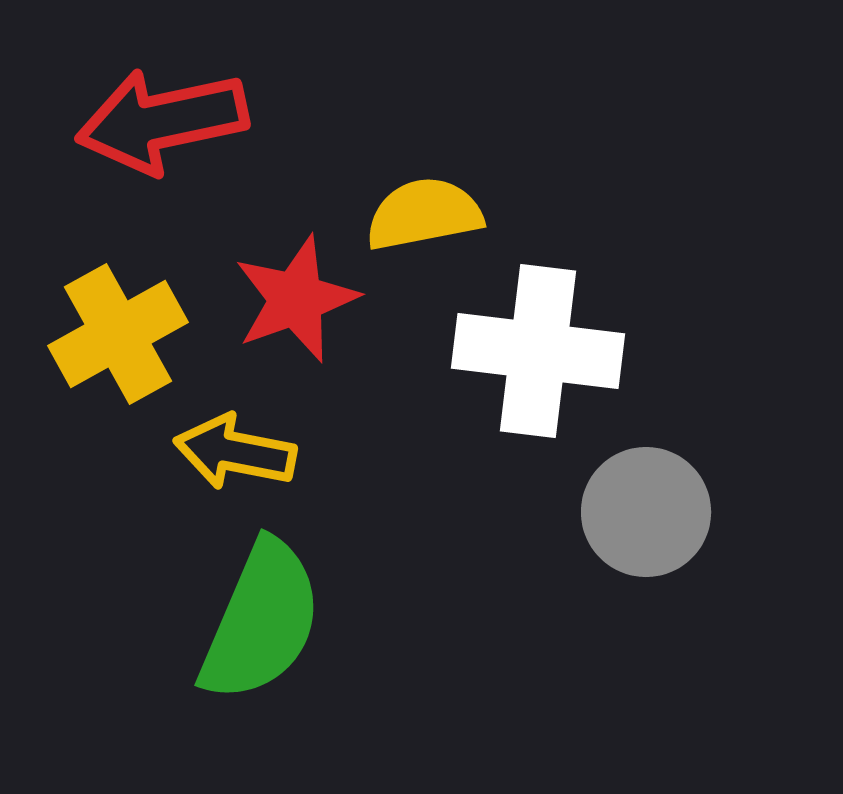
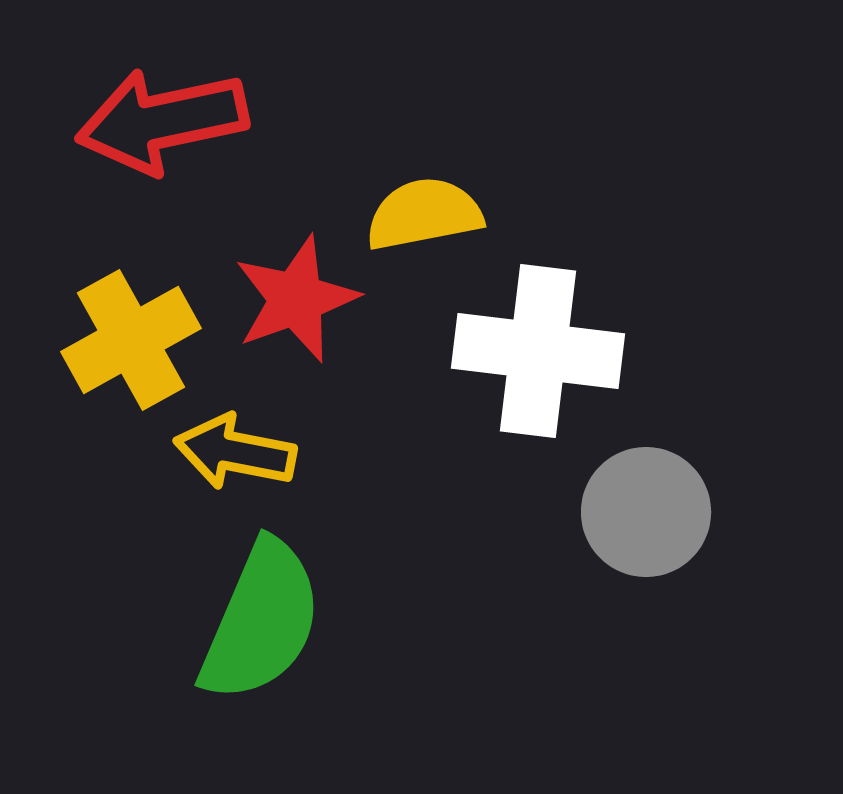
yellow cross: moved 13 px right, 6 px down
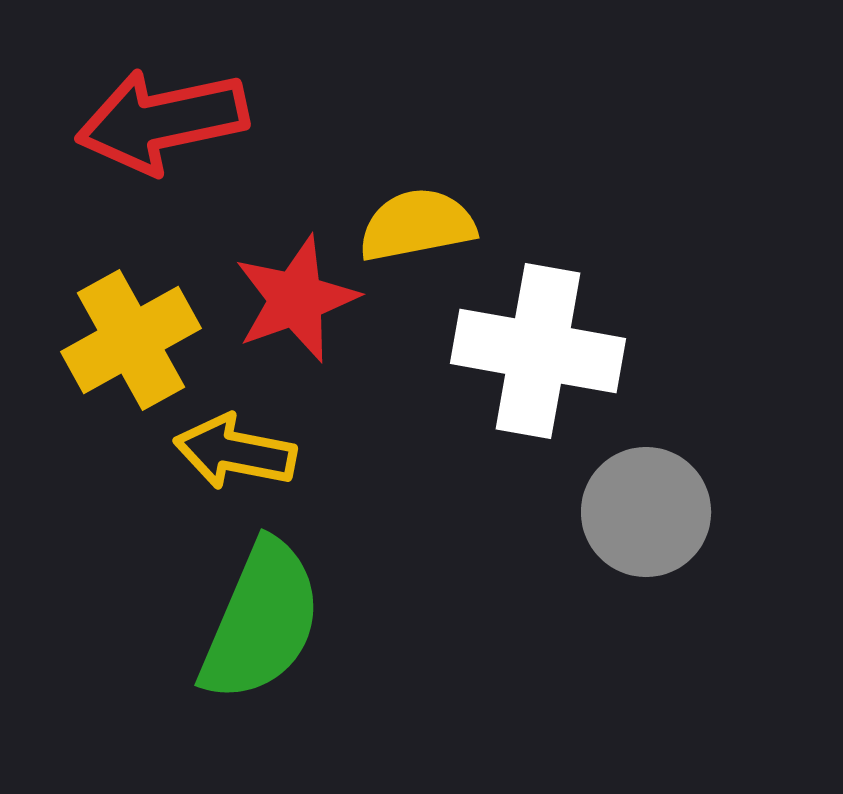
yellow semicircle: moved 7 px left, 11 px down
white cross: rotated 3 degrees clockwise
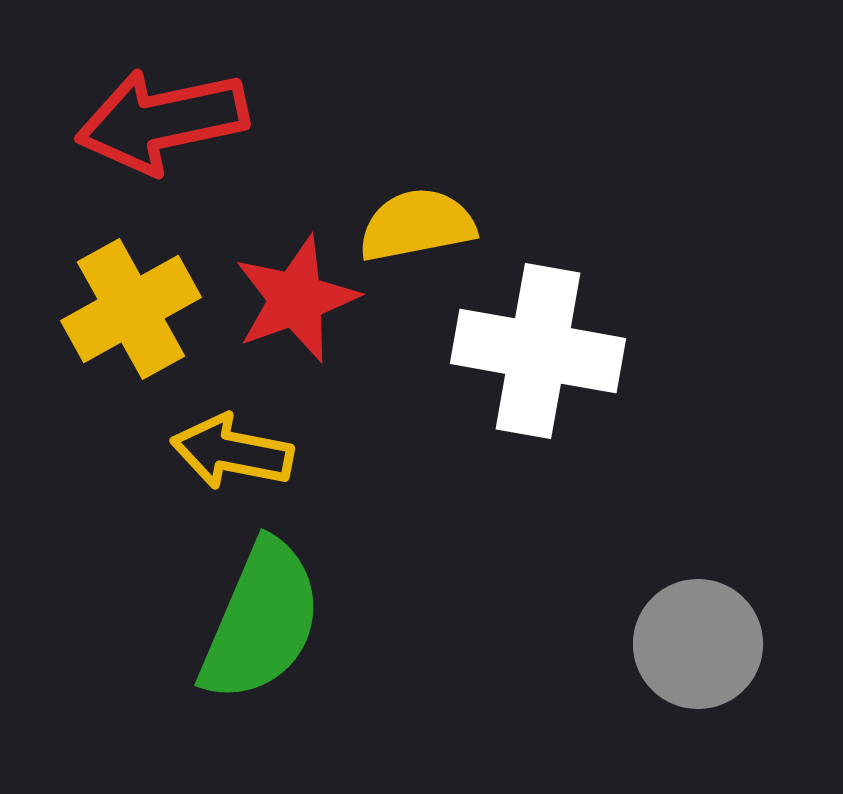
yellow cross: moved 31 px up
yellow arrow: moved 3 px left
gray circle: moved 52 px right, 132 px down
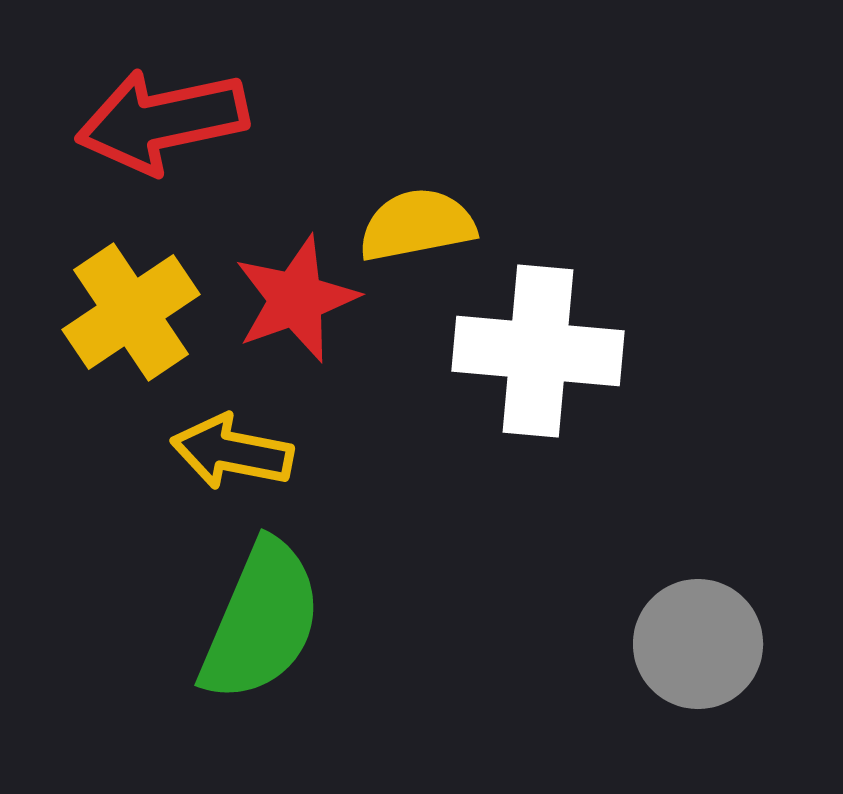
yellow cross: moved 3 px down; rotated 5 degrees counterclockwise
white cross: rotated 5 degrees counterclockwise
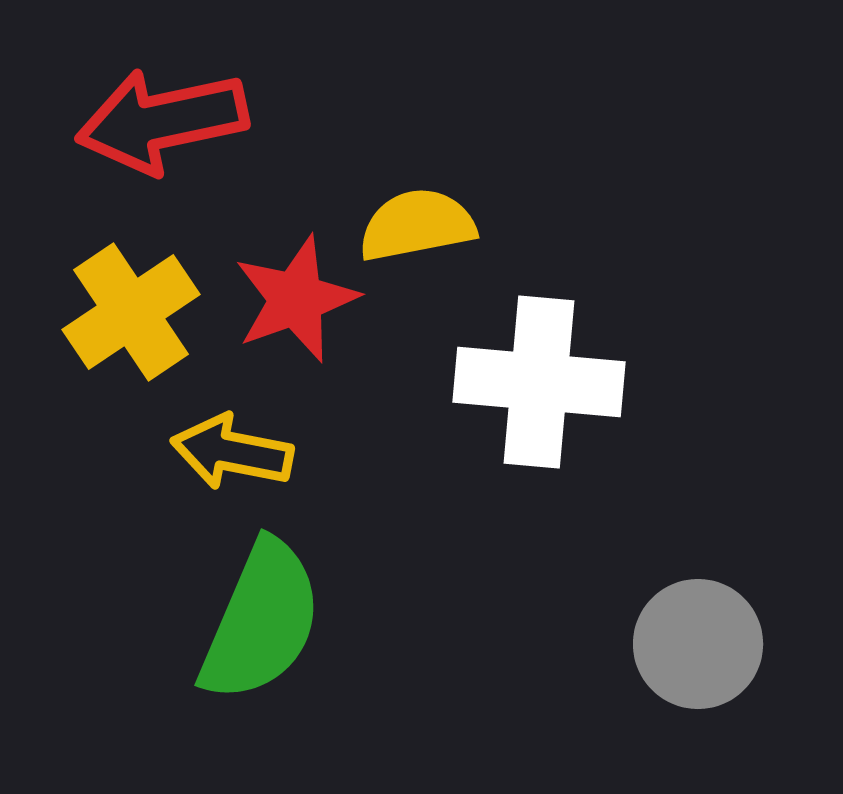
white cross: moved 1 px right, 31 px down
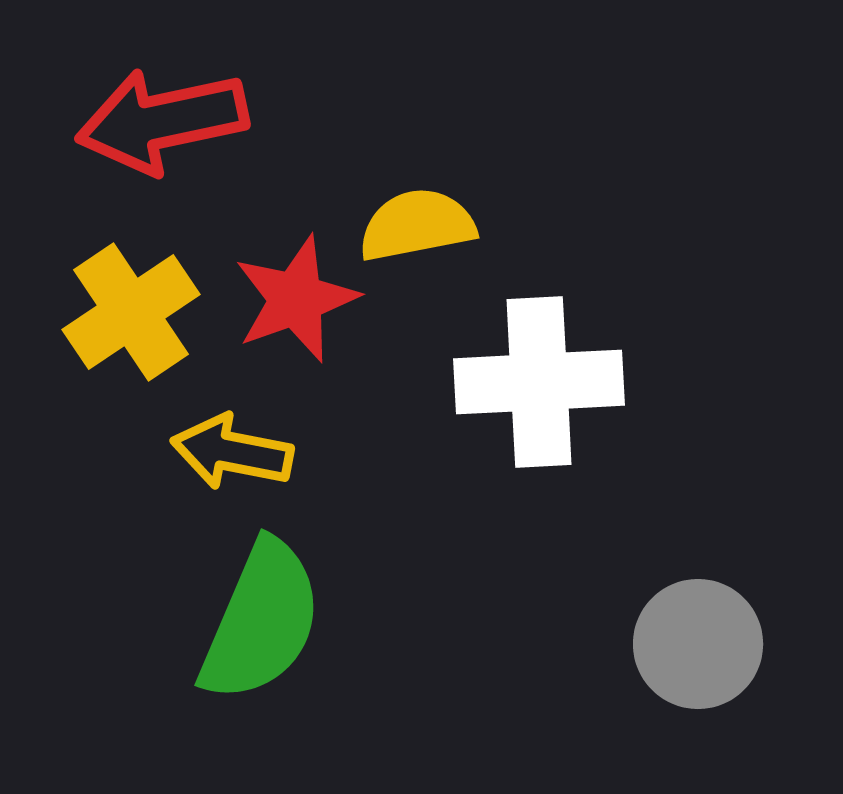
white cross: rotated 8 degrees counterclockwise
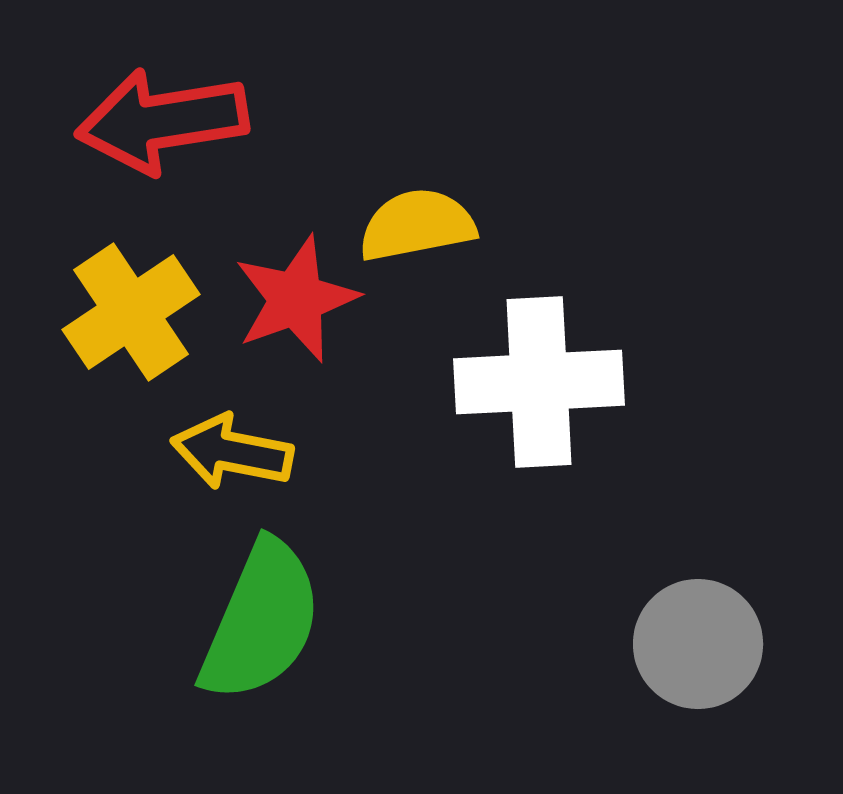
red arrow: rotated 3 degrees clockwise
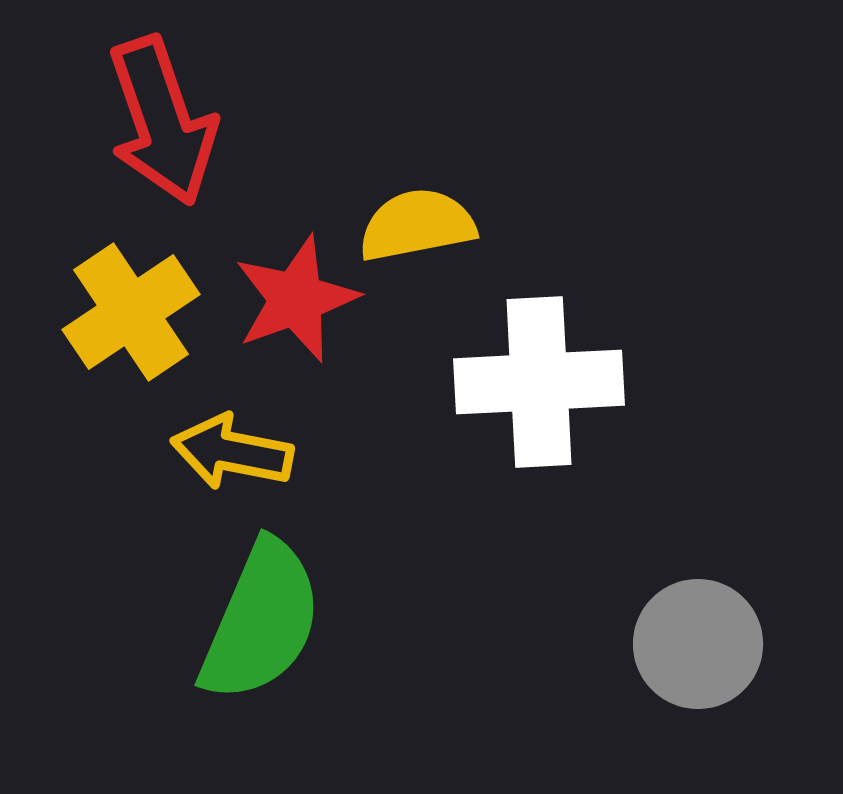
red arrow: rotated 100 degrees counterclockwise
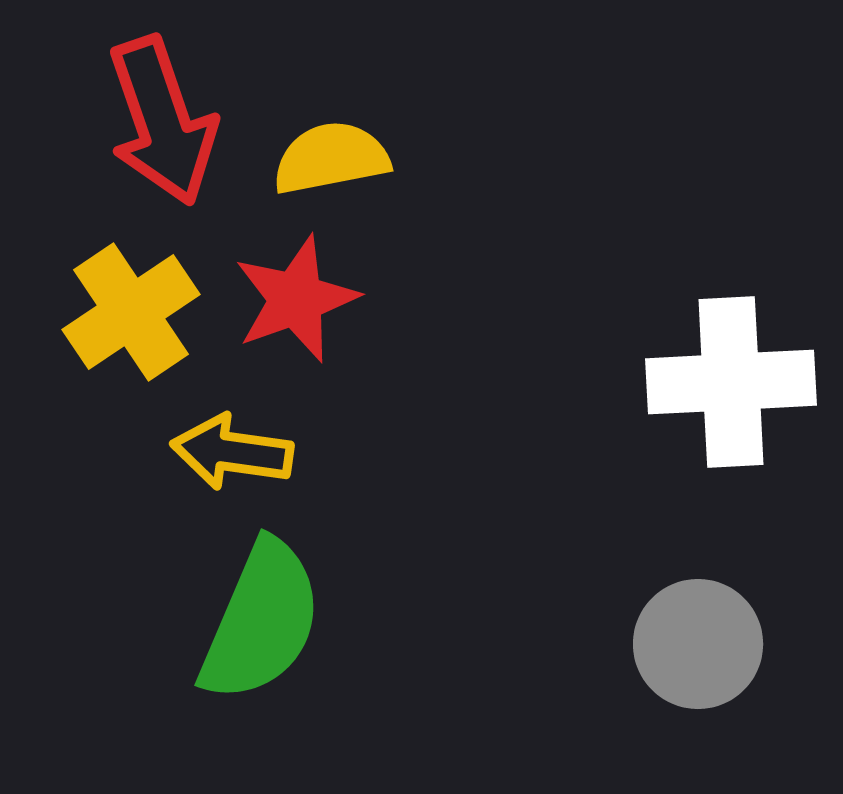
yellow semicircle: moved 86 px left, 67 px up
white cross: moved 192 px right
yellow arrow: rotated 3 degrees counterclockwise
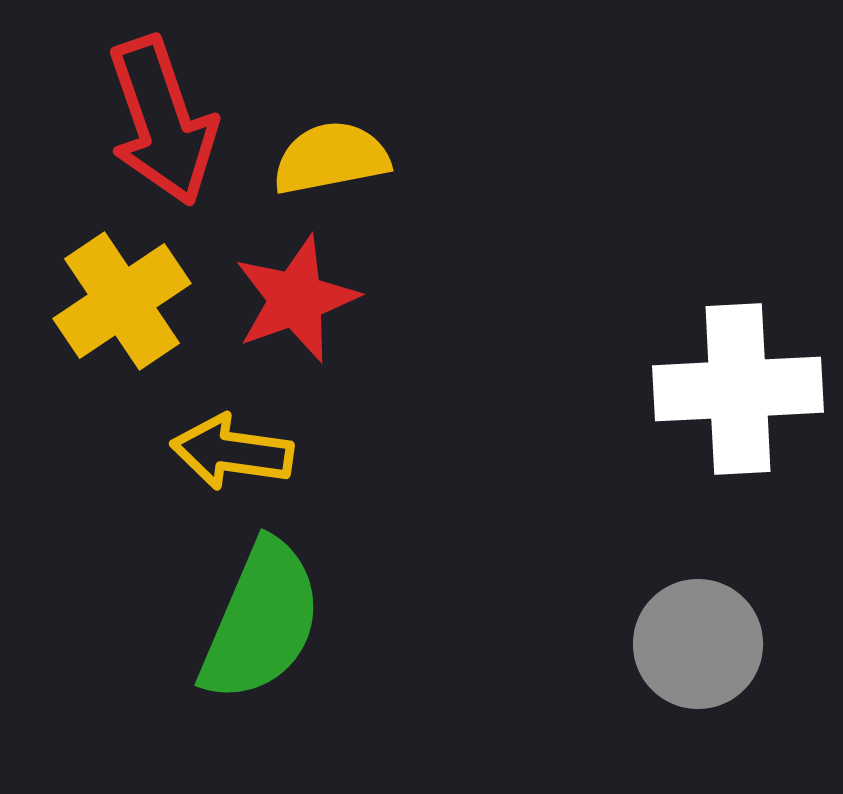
yellow cross: moved 9 px left, 11 px up
white cross: moved 7 px right, 7 px down
